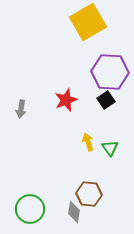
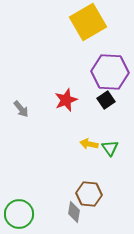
gray arrow: rotated 48 degrees counterclockwise
yellow arrow: moved 1 px right, 2 px down; rotated 60 degrees counterclockwise
green circle: moved 11 px left, 5 px down
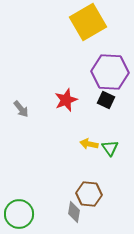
black square: rotated 30 degrees counterclockwise
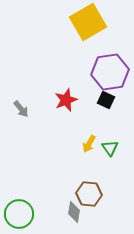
purple hexagon: rotated 12 degrees counterclockwise
yellow arrow: rotated 72 degrees counterclockwise
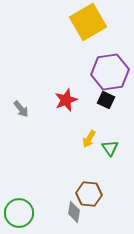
yellow arrow: moved 5 px up
green circle: moved 1 px up
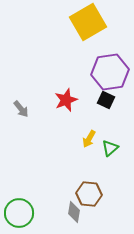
green triangle: rotated 24 degrees clockwise
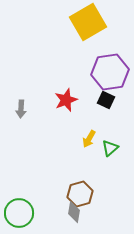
gray arrow: rotated 42 degrees clockwise
brown hexagon: moved 9 px left; rotated 20 degrees counterclockwise
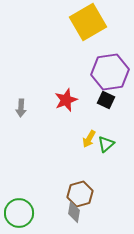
gray arrow: moved 1 px up
green triangle: moved 4 px left, 4 px up
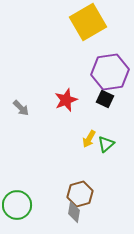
black square: moved 1 px left, 1 px up
gray arrow: rotated 48 degrees counterclockwise
green circle: moved 2 px left, 8 px up
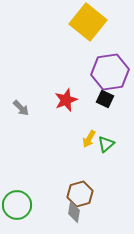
yellow square: rotated 21 degrees counterclockwise
